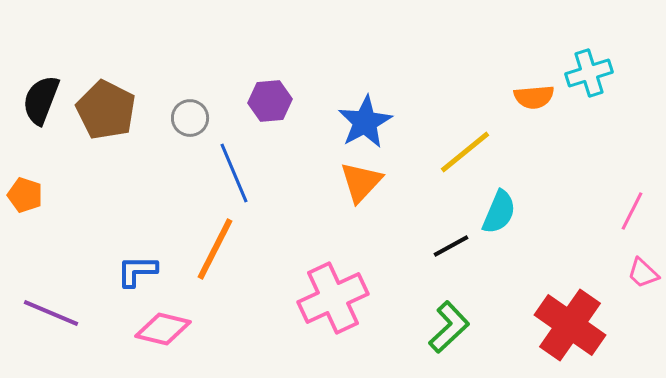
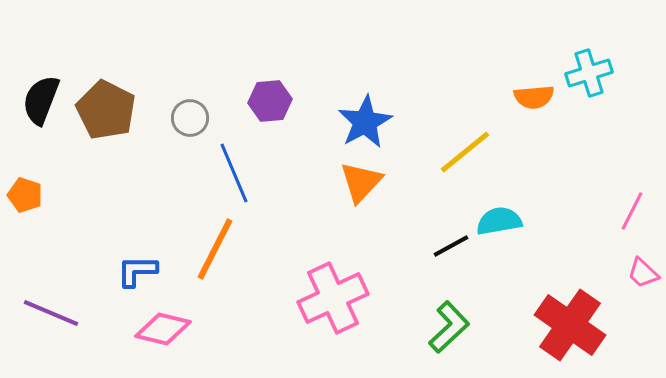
cyan semicircle: moved 9 px down; rotated 123 degrees counterclockwise
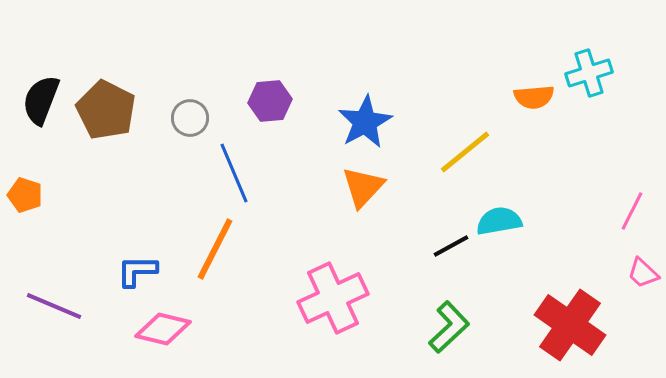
orange triangle: moved 2 px right, 5 px down
purple line: moved 3 px right, 7 px up
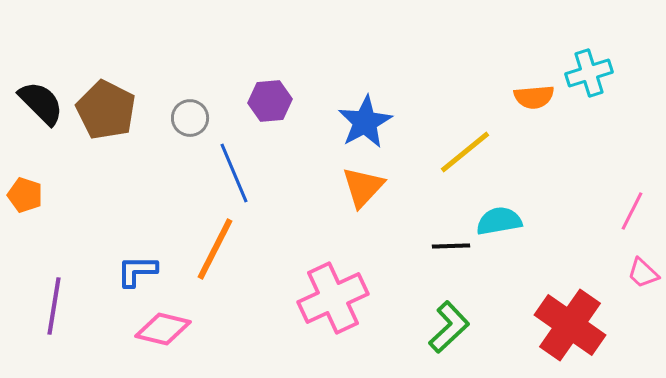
black semicircle: moved 3 px down; rotated 114 degrees clockwise
black line: rotated 27 degrees clockwise
purple line: rotated 76 degrees clockwise
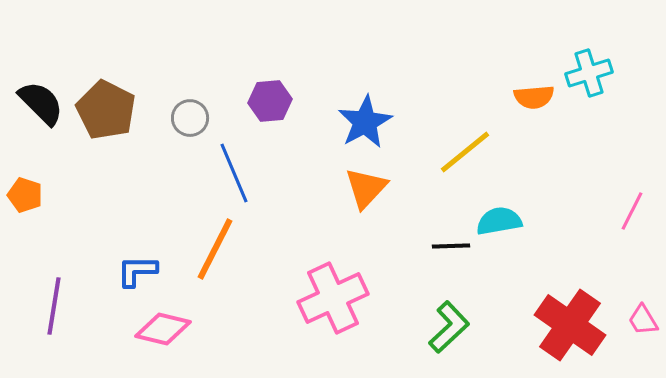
orange triangle: moved 3 px right, 1 px down
pink trapezoid: moved 47 px down; rotated 16 degrees clockwise
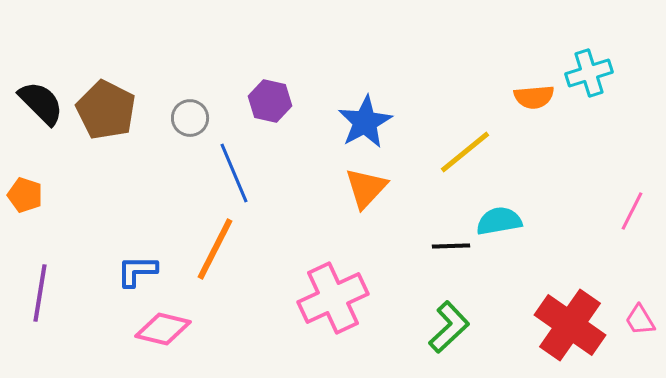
purple hexagon: rotated 18 degrees clockwise
purple line: moved 14 px left, 13 px up
pink trapezoid: moved 3 px left
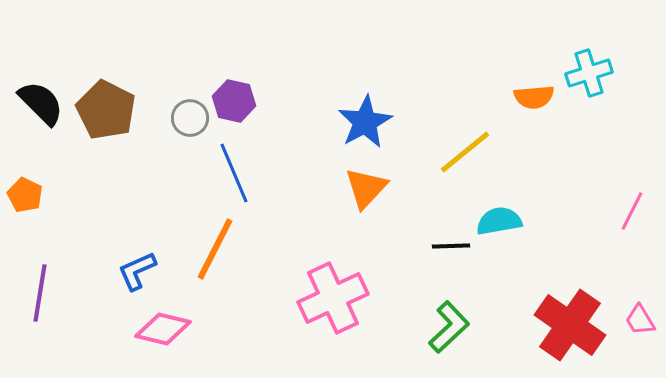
purple hexagon: moved 36 px left
orange pentagon: rotated 8 degrees clockwise
blue L-shape: rotated 24 degrees counterclockwise
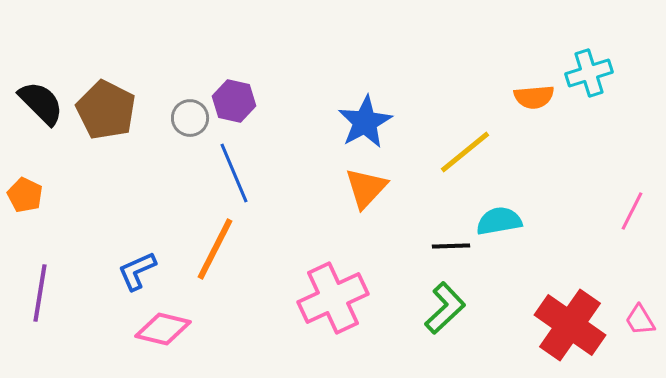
green L-shape: moved 4 px left, 19 px up
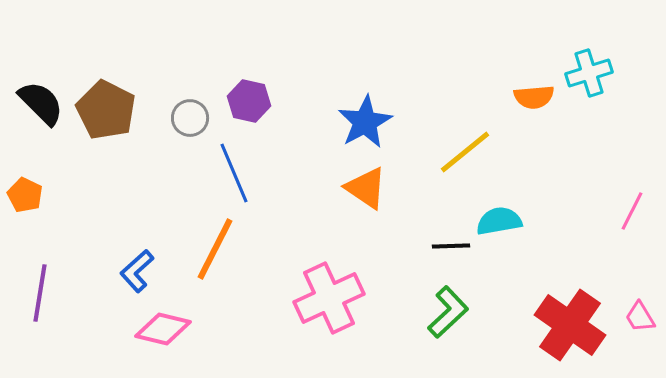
purple hexagon: moved 15 px right
orange triangle: rotated 39 degrees counterclockwise
blue L-shape: rotated 18 degrees counterclockwise
pink cross: moved 4 px left
green L-shape: moved 3 px right, 4 px down
pink trapezoid: moved 3 px up
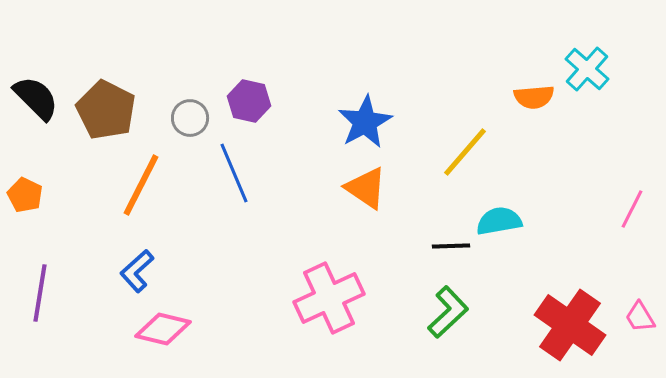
cyan cross: moved 2 px left, 4 px up; rotated 30 degrees counterclockwise
black semicircle: moved 5 px left, 5 px up
yellow line: rotated 10 degrees counterclockwise
pink line: moved 2 px up
orange line: moved 74 px left, 64 px up
